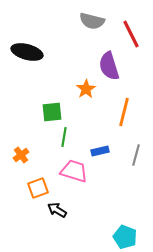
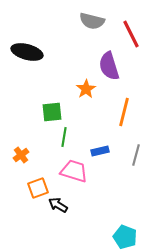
black arrow: moved 1 px right, 5 px up
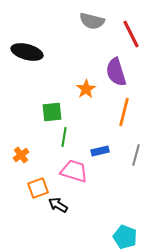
purple semicircle: moved 7 px right, 6 px down
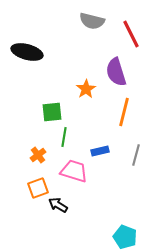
orange cross: moved 17 px right
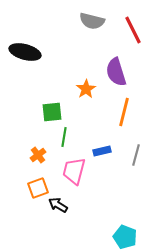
red line: moved 2 px right, 4 px up
black ellipse: moved 2 px left
blue rectangle: moved 2 px right
pink trapezoid: rotated 92 degrees counterclockwise
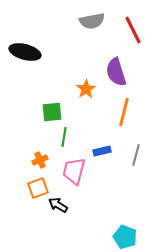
gray semicircle: rotated 25 degrees counterclockwise
orange cross: moved 2 px right, 5 px down; rotated 14 degrees clockwise
